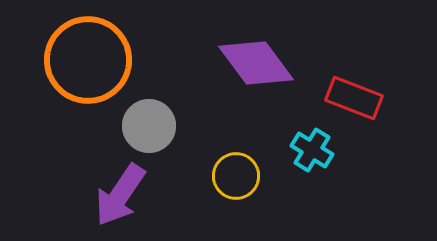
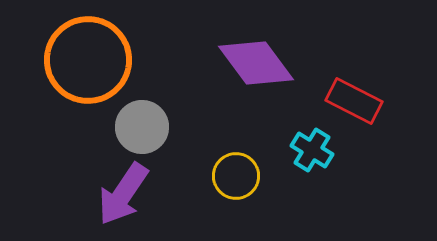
red rectangle: moved 3 px down; rotated 6 degrees clockwise
gray circle: moved 7 px left, 1 px down
purple arrow: moved 3 px right, 1 px up
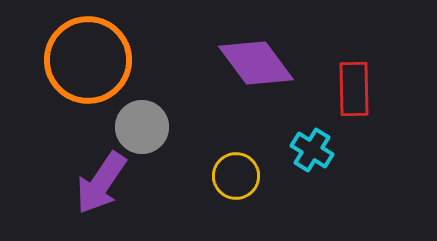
red rectangle: moved 12 px up; rotated 62 degrees clockwise
purple arrow: moved 22 px left, 11 px up
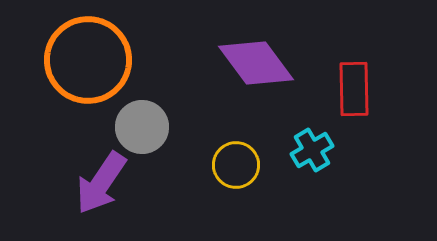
cyan cross: rotated 27 degrees clockwise
yellow circle: moved 11 px up
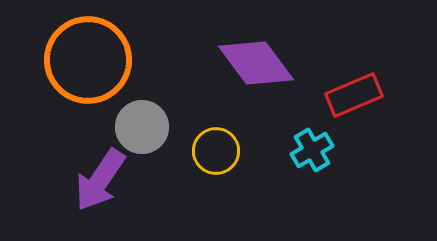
red rectangle: moved 6 px down; rotated 68 degrees clockwise
yellow circle: moved 20 px left, 14 px up
purple arrow: moved 1 px left, 3 px up
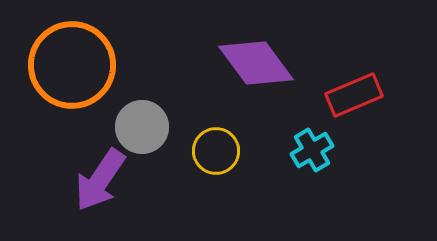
orange circle: moved 16 px left, 5 px down
